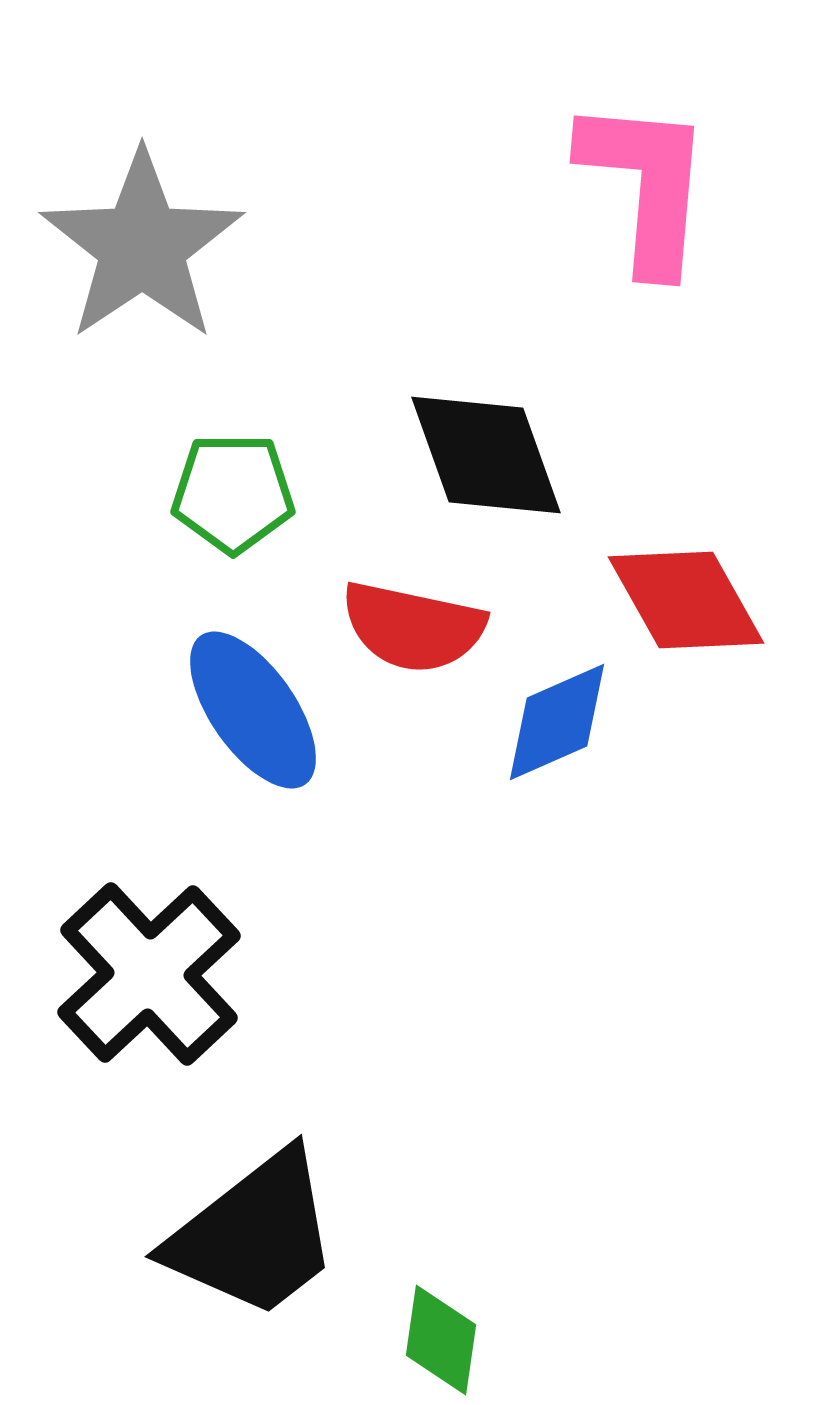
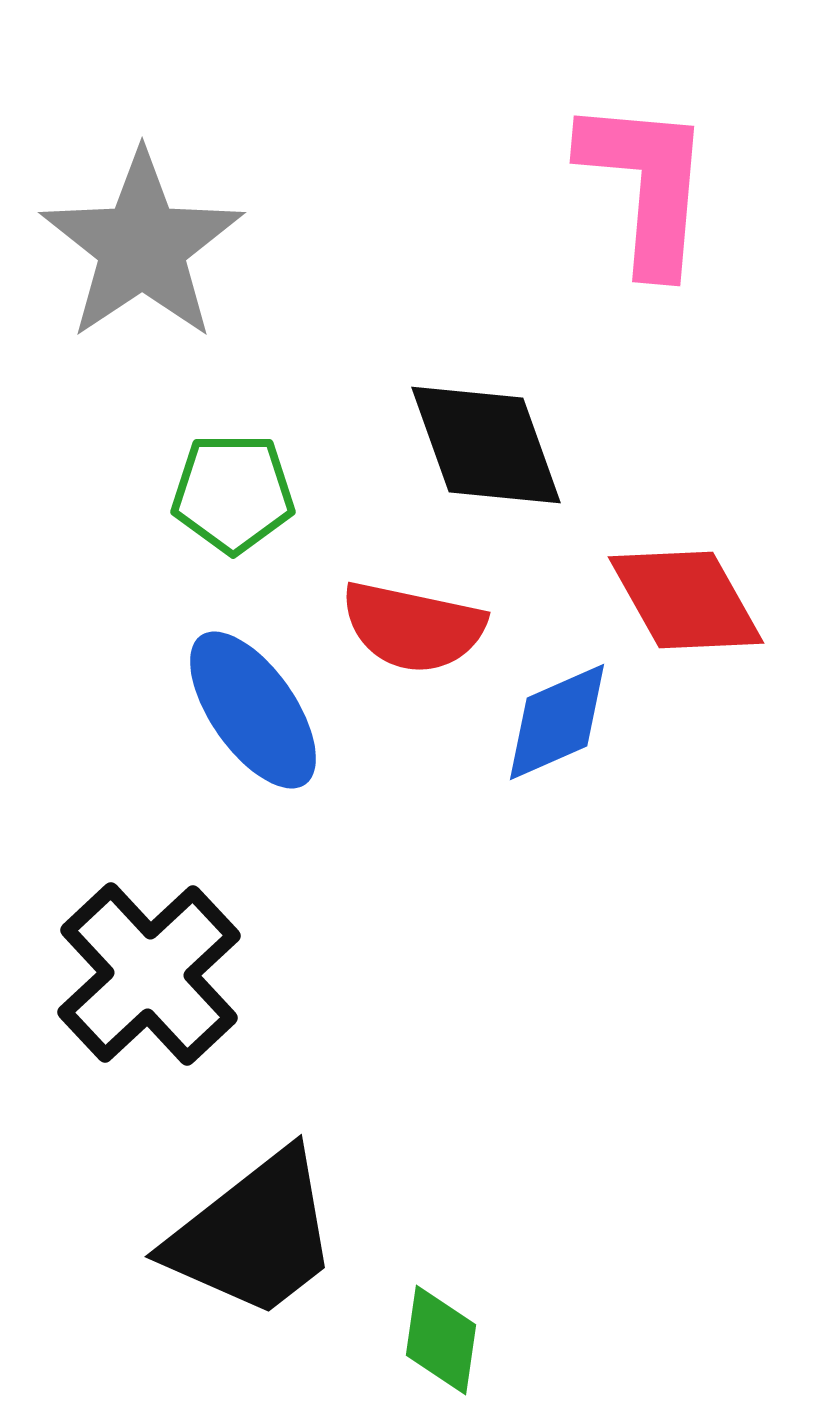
black diamond: moved 10 px up
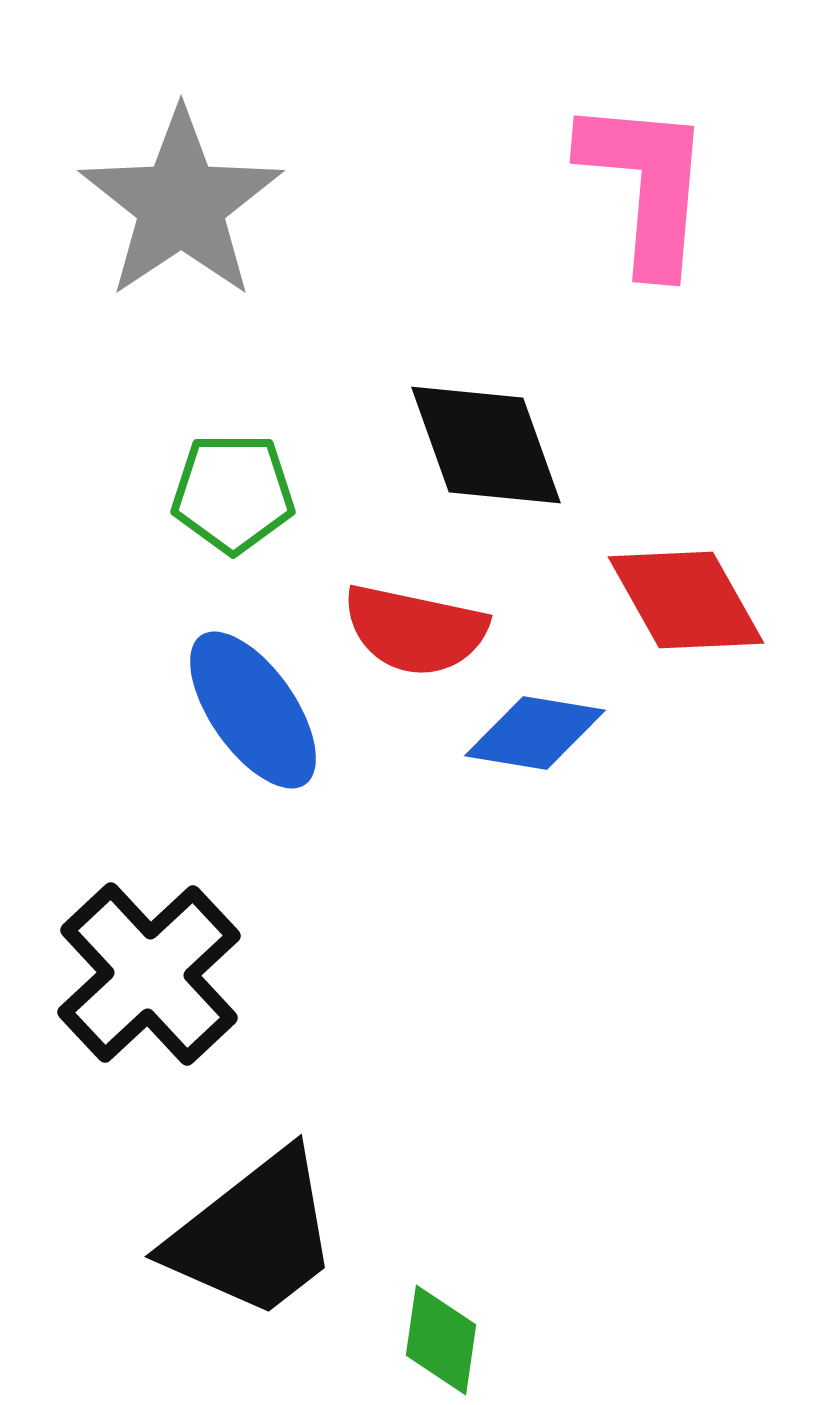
gray star: moved 39 px right, 42 px up
red semicircle: moved 2 px right, 3 px down
blue diamond: moved 22 px left, 11 px down; rotated 33 degrees clockwise
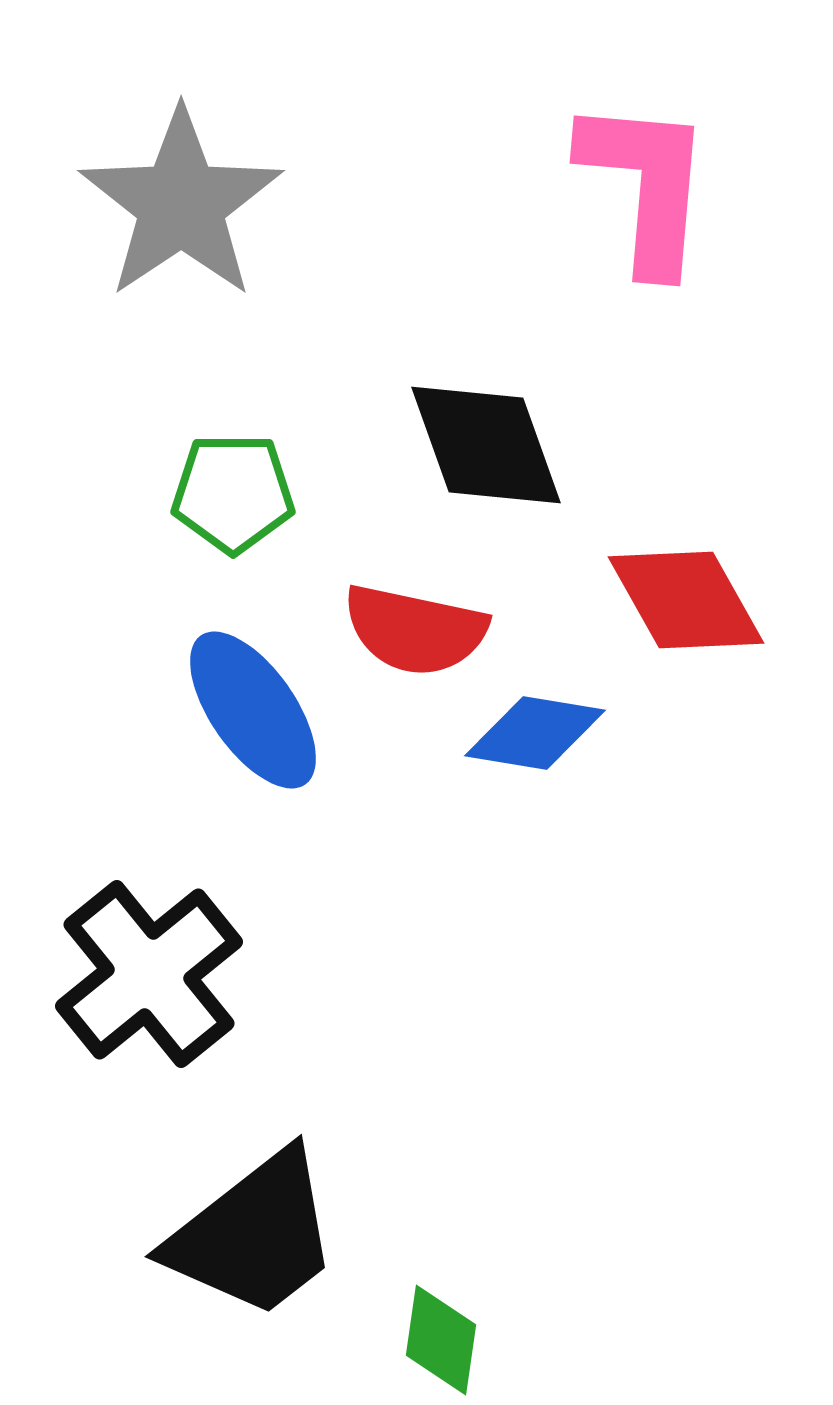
black cross: rotated 4 degrees clockwise
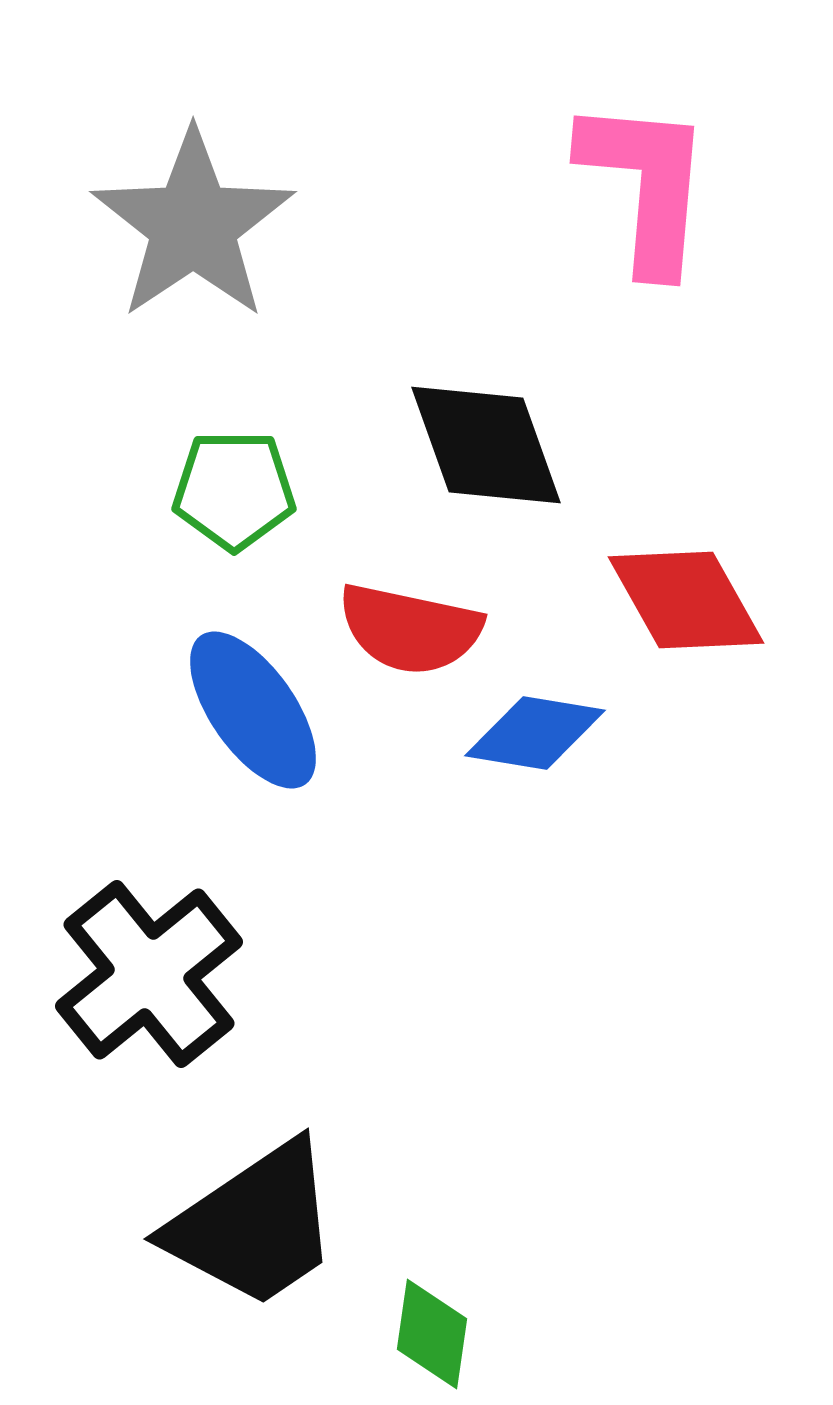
gray star: moved 12 px right, 21 px down
green pentagon: moved 1 px right, 3 px up
red semicircle: moved 5 px left, 1 px up
black trapezoid: moved 10 px up; rotated 4 degrees clockwise
green diamond: moved 9 px left, 6 px up
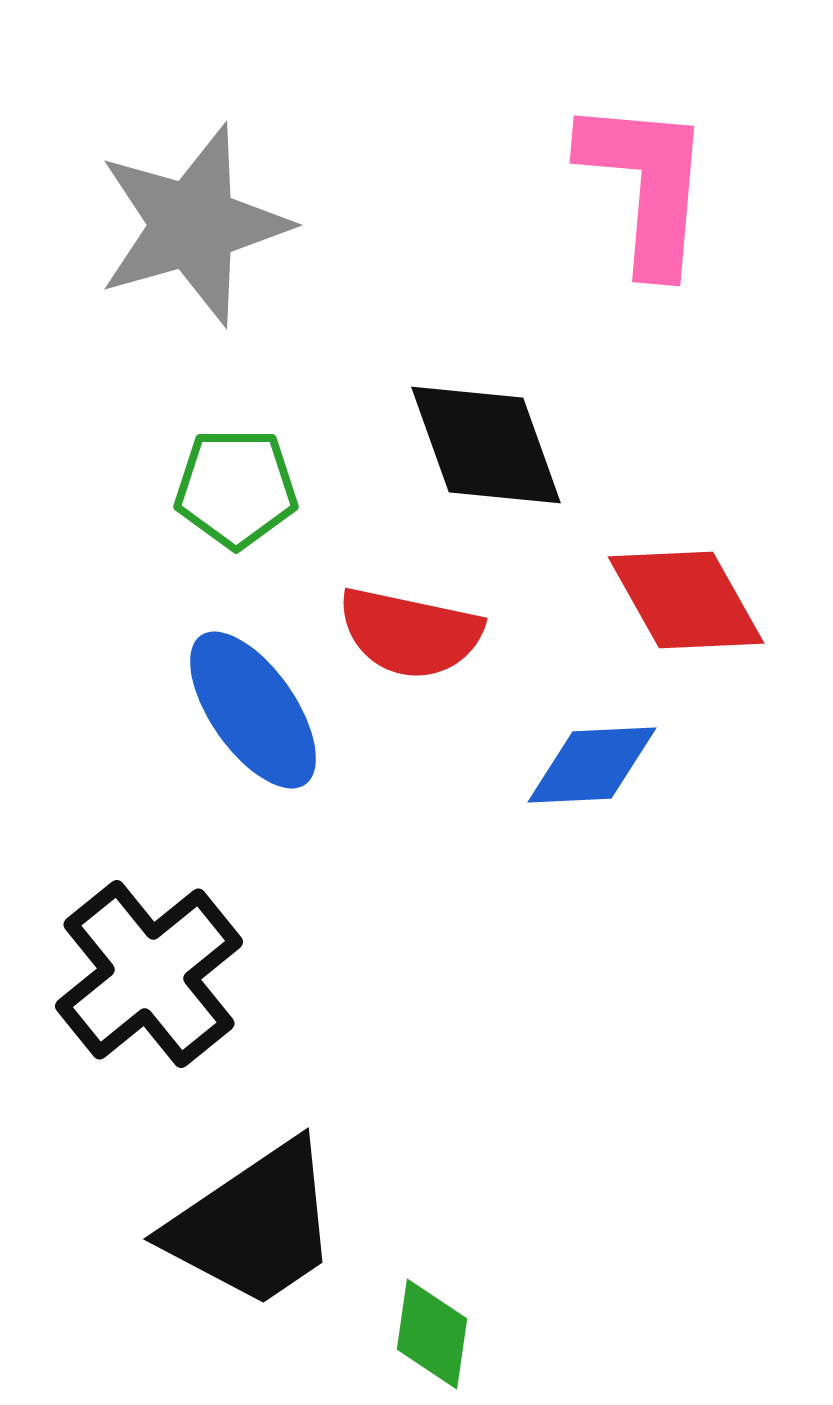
gray star: rotated 18 degrees clockwise
green pentagon: moved 2 px right, 2 px up
red semicircle: moved 4 px down
blue diamond: moved 57 px right, 32 px down; rotated 12 degrees counterclockwise
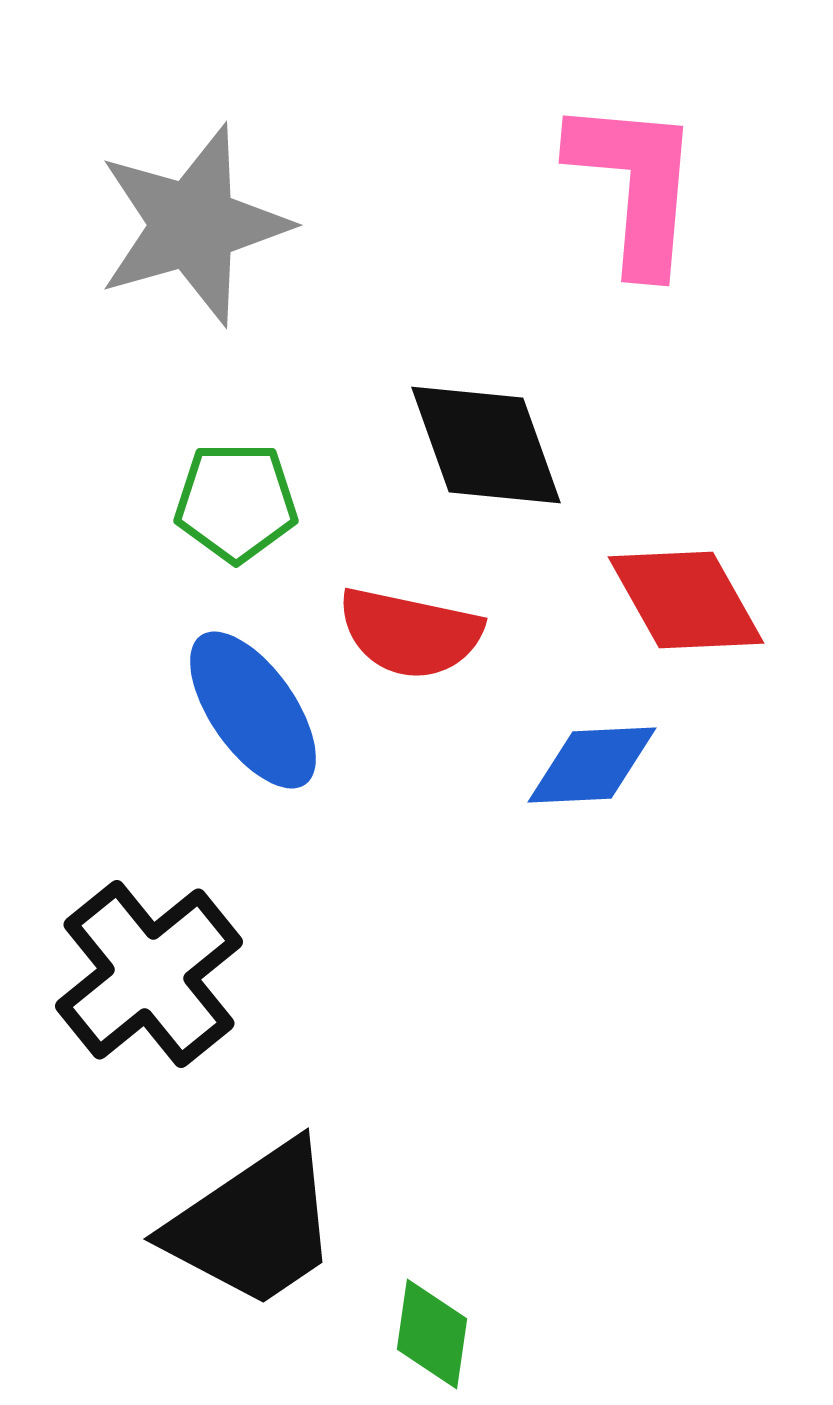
pink L-shape: moved 11 px left
green pentagon: moved 14 px down
